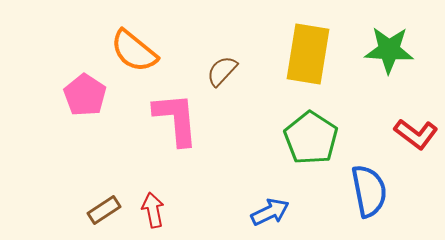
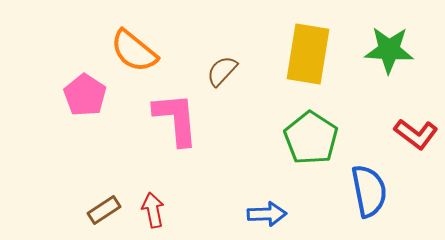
blue arrow: moved 3 px left, 2 px down; rotated 24 degrees clockwise
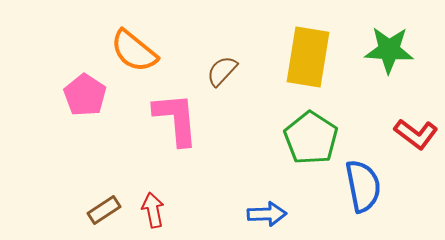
yellow rectangle: moved 3 px down
blue semicircle: moved 6 px left, 5 px up
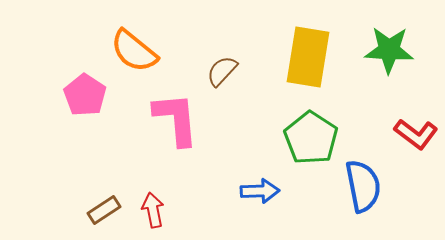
blue arrow: moved 7 px left, 23 px up
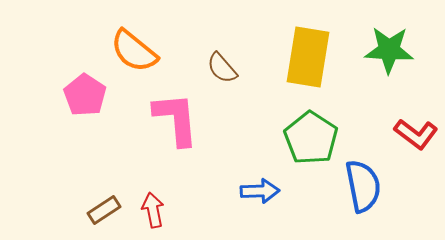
brown semicircle: moved 3 px up; rotated 84 degrees counterclockwise
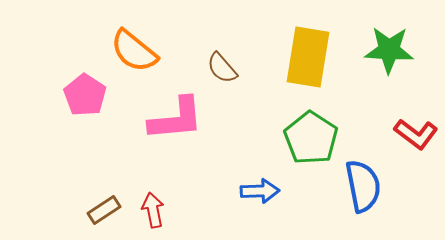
pink L-shape: rotated 90 degrees clockwise
